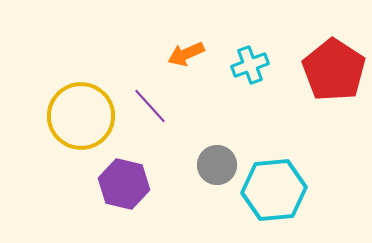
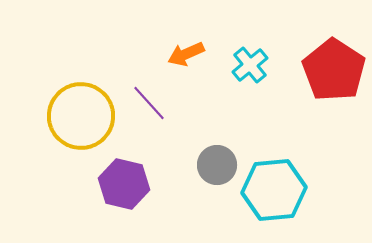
cyan cross: rotated 18 degrees counterclockwise
purple line: moved 1 px left, 3 px up
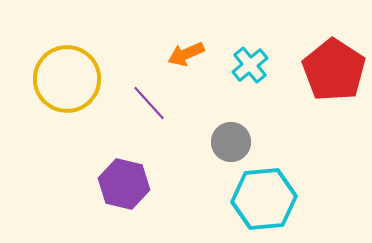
yellow circle: moved 14 px left, 37 px up
gray circle: moved 14 px right, 23 px up
cyan hexagon: moved 10 px left, 9 px down
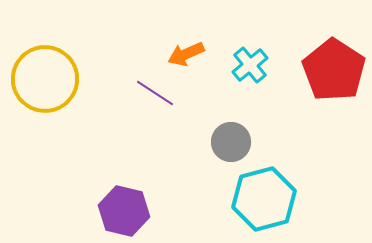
yellow circle: moved 22 px left
purple line: moved 6 px right, 10 px up; rotated 15 degrees counterclockwise
purple hexagon: moved 27 px down
cyan hexagon: rotated 10 degrees counterclockwise
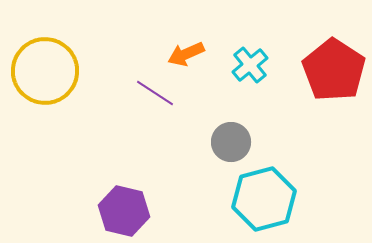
yellow circle: moved 8 px up
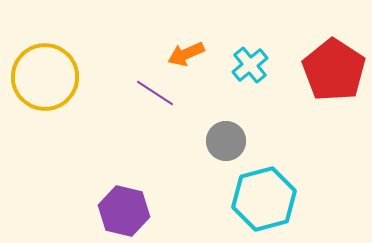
yellow circle: moved 6 px down
gray circle: moved 5 px left, 1 px up
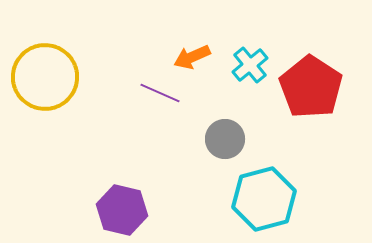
orange arrow: moved 6 px right, 3 px down
red pentagon: moved 23 px left, 17 px down
purple line: moved 5 px right; rotated 9 degrees counterclockwise
gray circle: moved 1 px left, 2 px up
purple hexagon: moved 2 px left, 1 px up
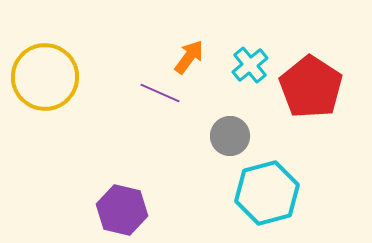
orange arrow: moved 3 px left; rotated 150 degrees clockwise
gray circle: moved 5 px right, 3 px up
cyan hexagon: moved 3 px right, 6 px up
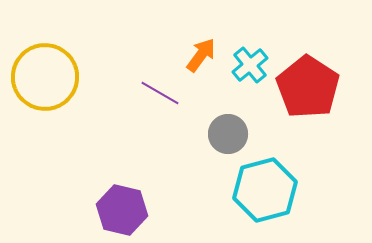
orange arrow: moved 12 px right, 2 px up
red pentagon: moved 3 px left
purple line: rotated 6 degrees clockwise
gray circle: moved 2 px left, 2 px up
cyan hexagon: moved 2 px left, 3 px up
